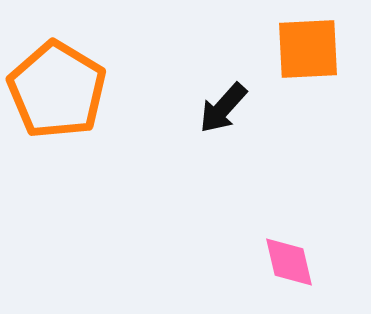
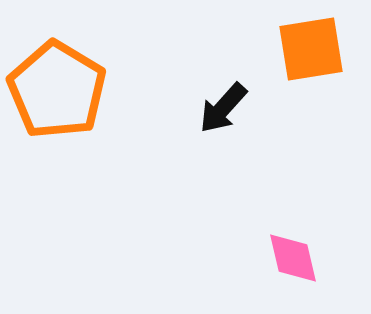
orange square: moved 3 px right; rotated 6 degrees counterclockwise
pink diamond: moved 4 px right, 4 px up
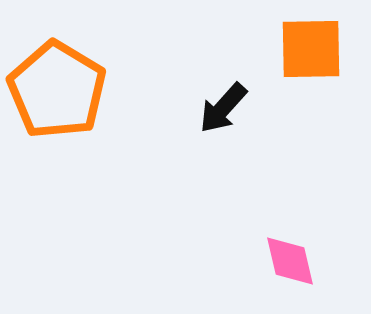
orange square: rotated 8 degrees clockwise
pink diamond: moved 3 px left, 3 px down
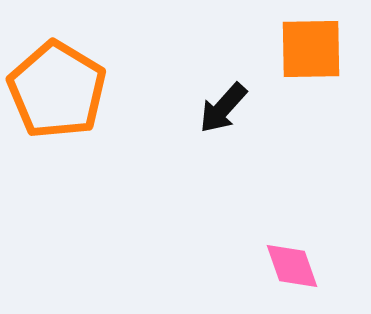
pink diamond: moved 2 px right, 5 px down; rotated 6 degrees counterclockwise
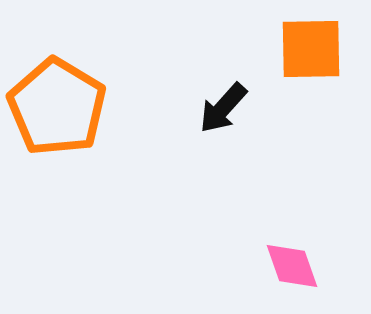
orange pentagon: moved 17 px down
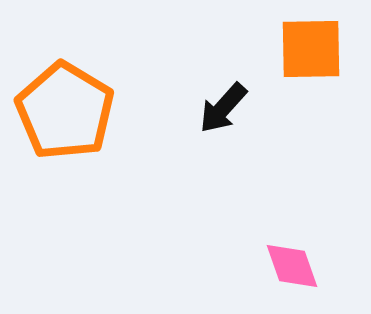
orange pentagon: moved 8 px right, 4 px down
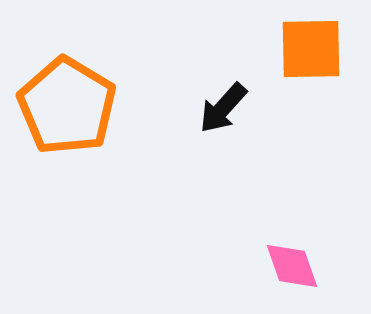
orange pentagon: moved 2 px right, 5 px up
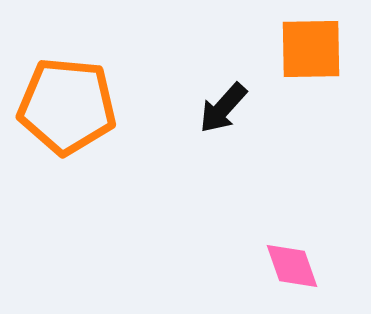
orange pentagon: rotated 26 degrees counterclockwise
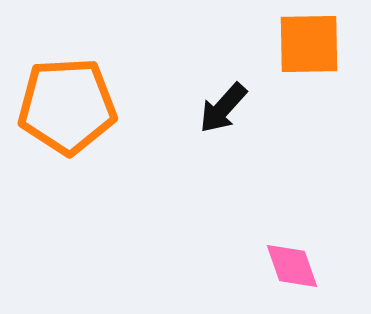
orange square: moved 2 px left, 5 px up
orange pentagon: rotated 8 degrees counterclockwise
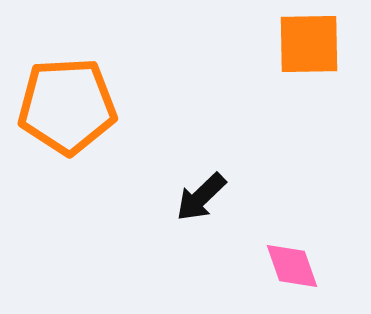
black arrow: moved 22 px left, 89 px down; rotated 4 degrees clockwise
